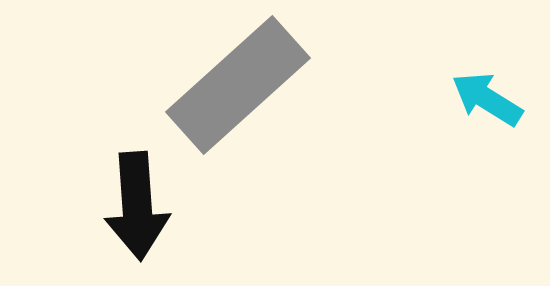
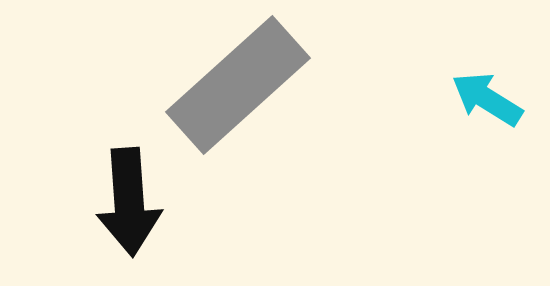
black arrow: moved 8 px left, 4 px up
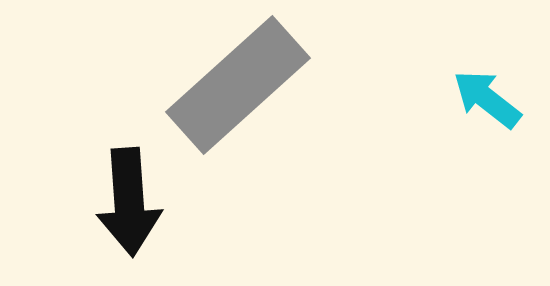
cyan arrow: rotated 6 degrees clockwise
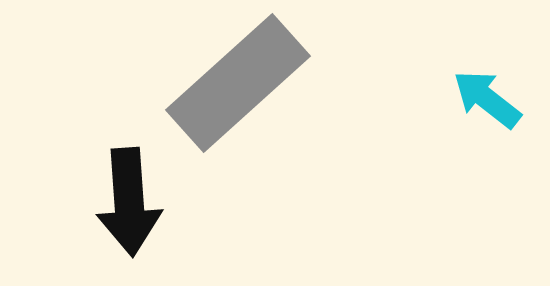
gray rectangle: moved 2 px up
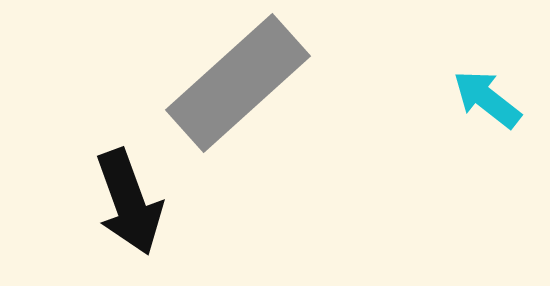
black arrow: rotated 16 degrees counterclockwise
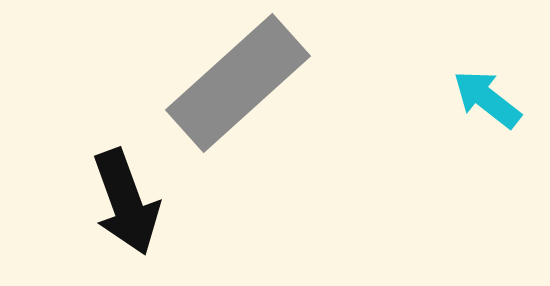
black arrow: moved 3 px left
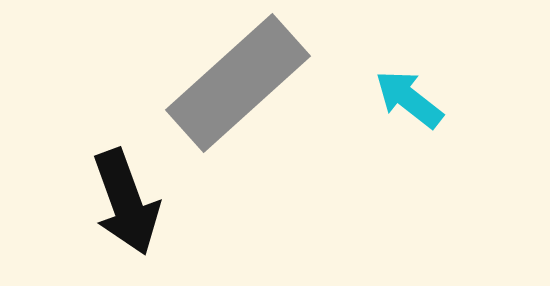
cyan arrow: moved 78 px left
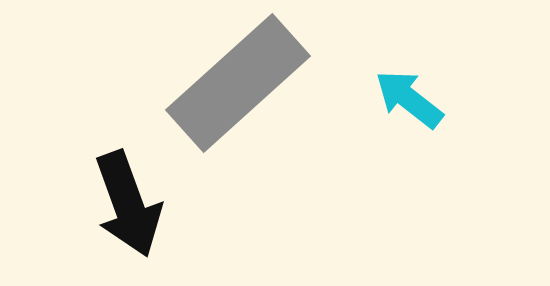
black arrow: moved 2 px right, 2 px down
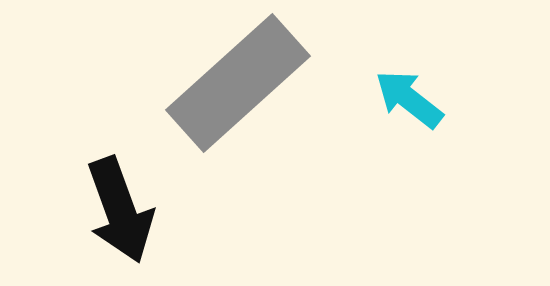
black arrow: moved 8 px left, 6 px down
